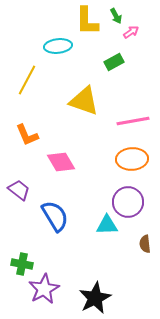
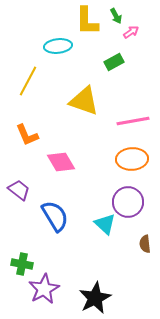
yellow line: moved 1 px right, 1 px down
cyan triangle: moved 2 px left, 1 px up; rotated 45 degrees clockwise
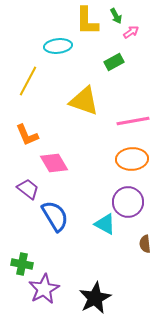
pink diamond: moved 7 px left, 1 px down
purple trapezoid: moved 9 px right, 1 px up
cyan triangle: rotated 15 degrees counterclockwise
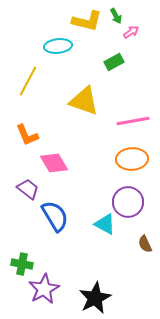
yellow L-shape: rotated 76 degrees counterclockwise
brown semicircle: rotated 18 degrees counterclockwise
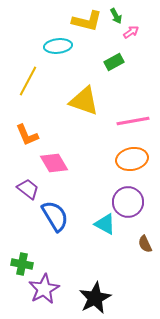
orange ellipse: rotated 8 degrees counterclockwise
